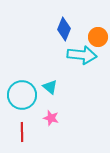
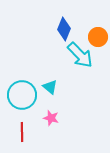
cyan arrow: moved 2 px left; rotated 40 degrees clockwise
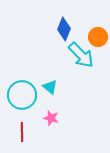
cyan arrow: moved 1 px right
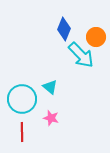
orange circle: moved 2 px left
cyan circle: moved 4 px down
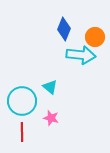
orange circle: moved 1 px left
cyan arrow: rotated 40 degrees counterclockwise
cyan circle: moved 2 px down
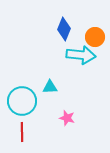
cyan triangle: rotated 42 degrees counterclockwise
pink star: moved 16 px right
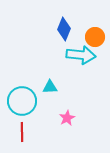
pink star: rotated 28 degrees clockwise
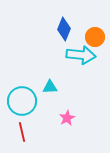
red line: rotated 12 degrees counterclockwise
